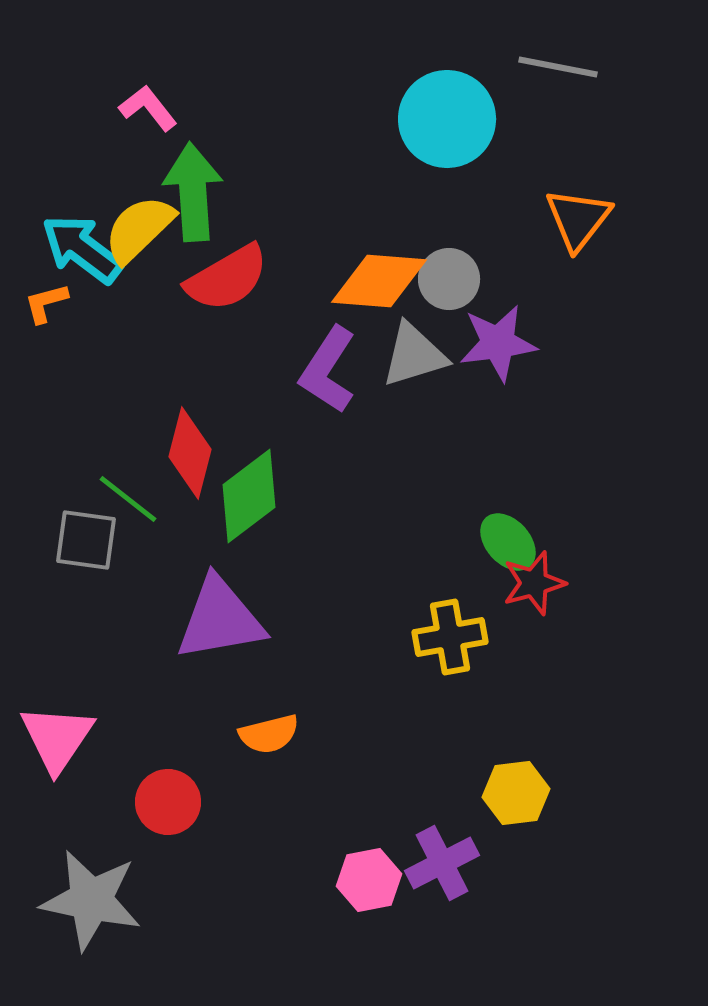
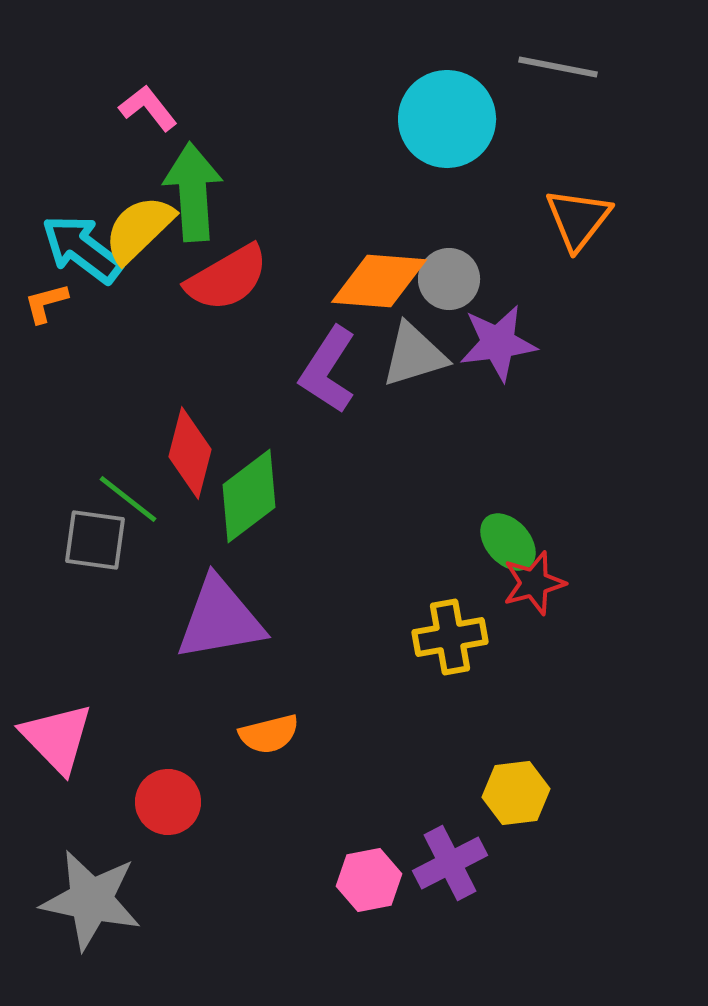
gray square: moved 9 px right
pink triangle: rotated 18 degrees counterclockwise
purple cross: moved 8 px right
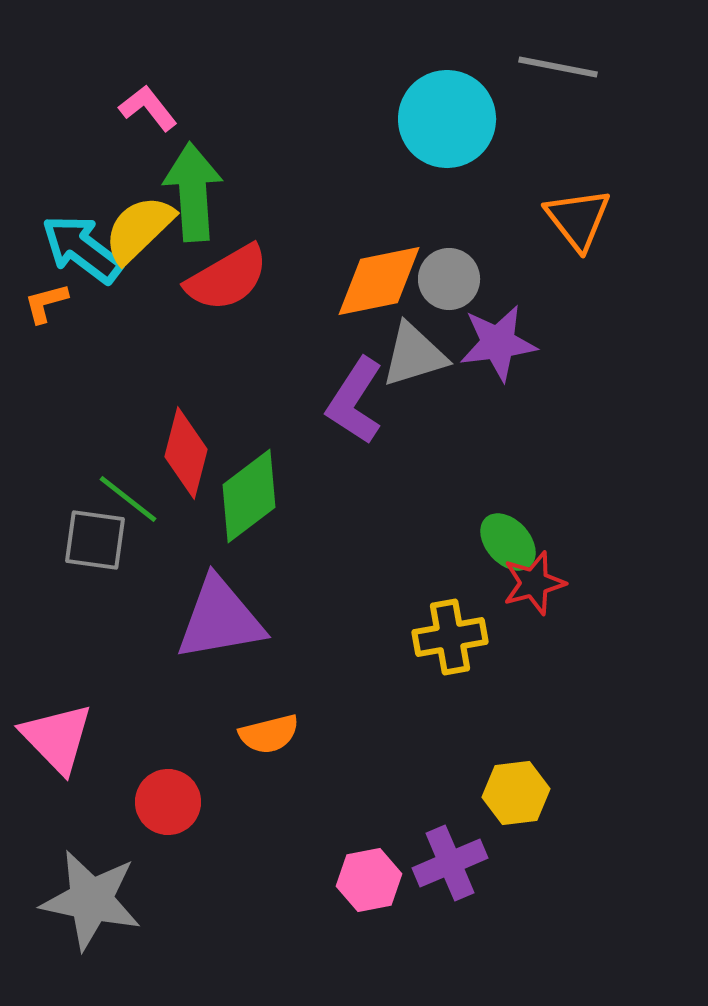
orange triangle: rotated 16 degrees counterclockwise
orange diamond: rotated 16 degrees counterclockwise
purple L-shape: moved 27 px right, 31 px down
red diamond: moved 4 px left
purple cross: rotated 4 degrees clockwise
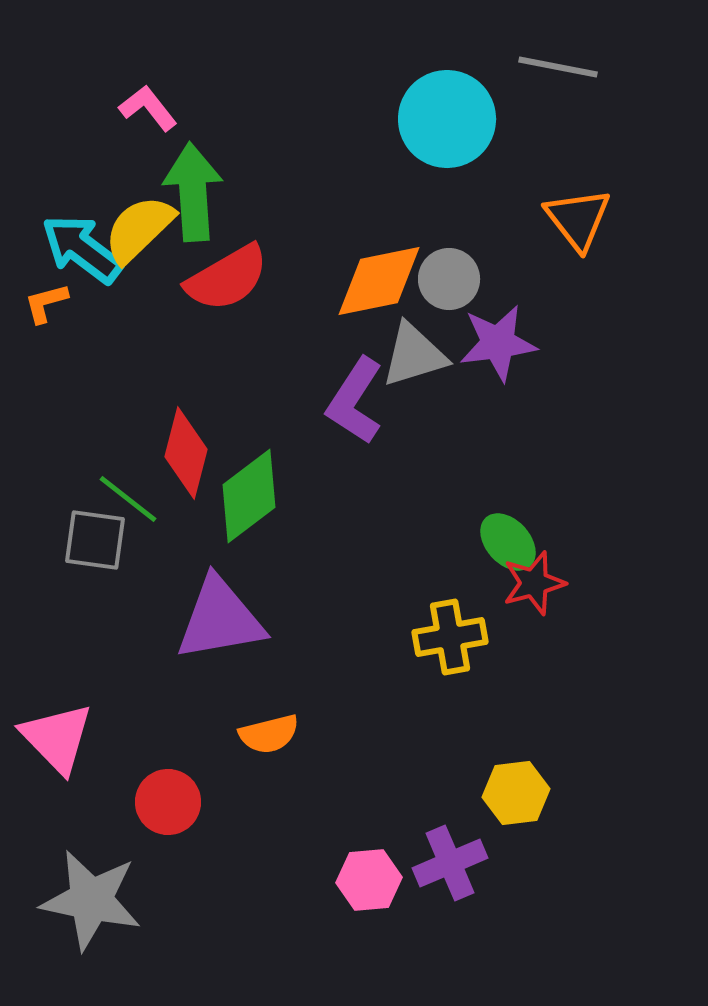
pink hexagon: rotated 6 degrees clockwise
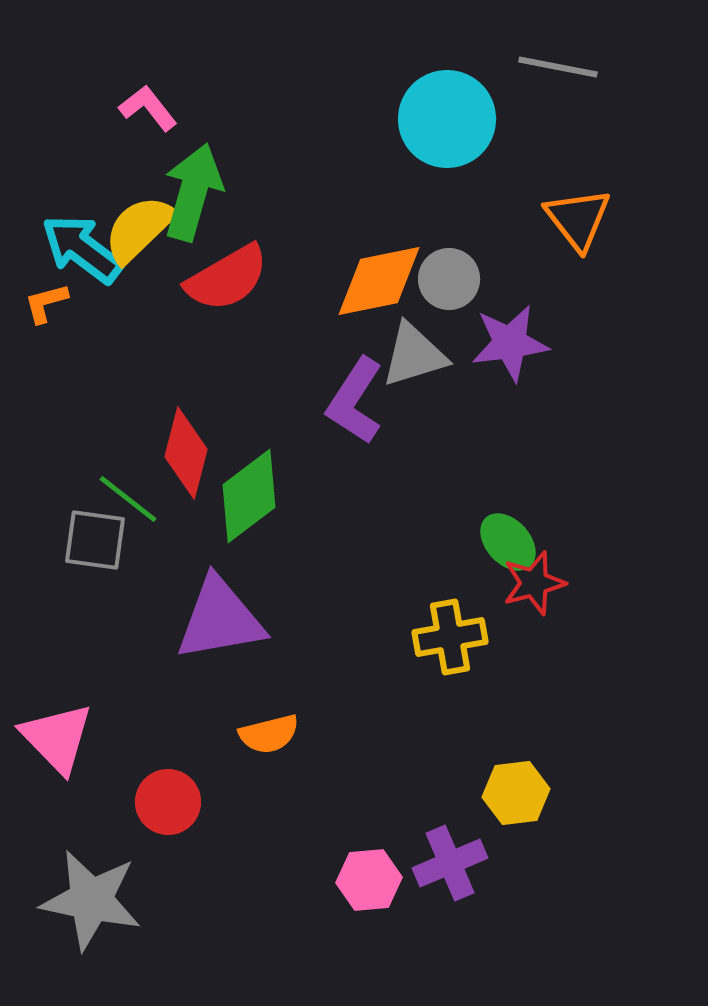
green arrow: rotated 20 degrees clockwise
purple star: moved 12 px right
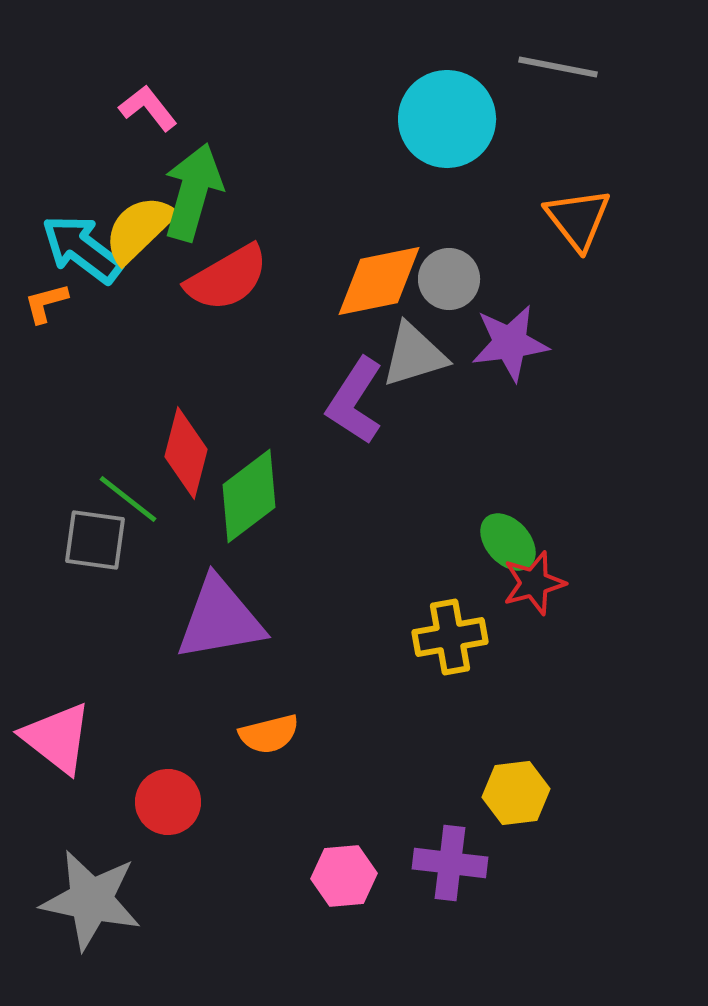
pink triangle: rotated 8 degrees counterclockwise
purple cross: rotated 30 degrees clockwise
pink hexagon: moved 25 px left, 4 px up
